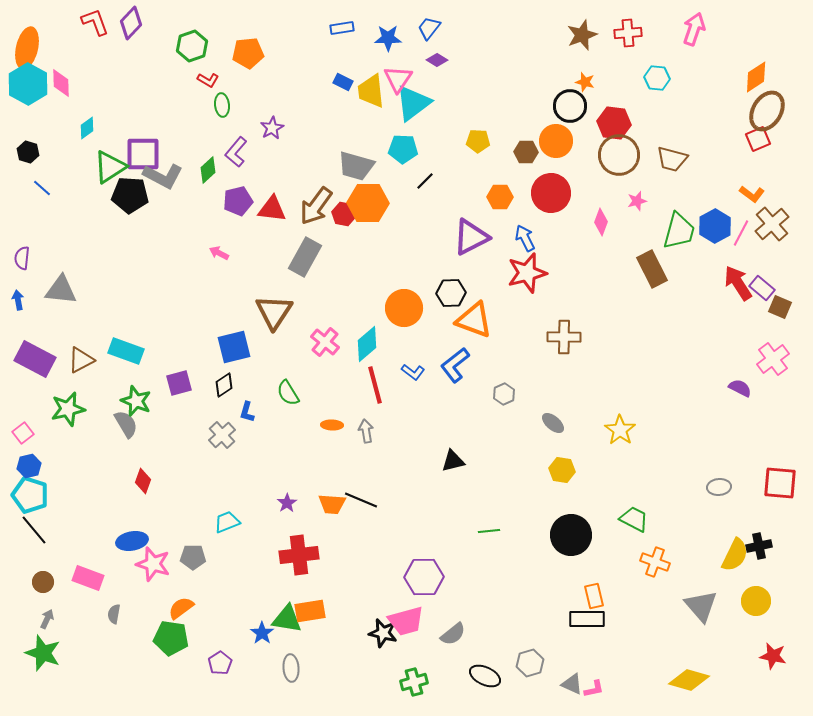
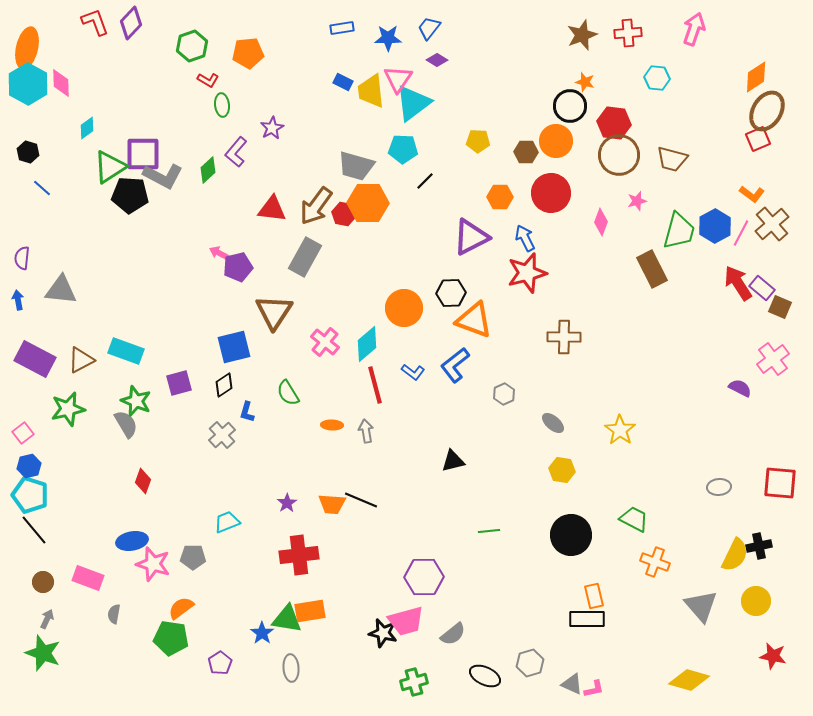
purple pentagon at (238, 201): moved 66 px down
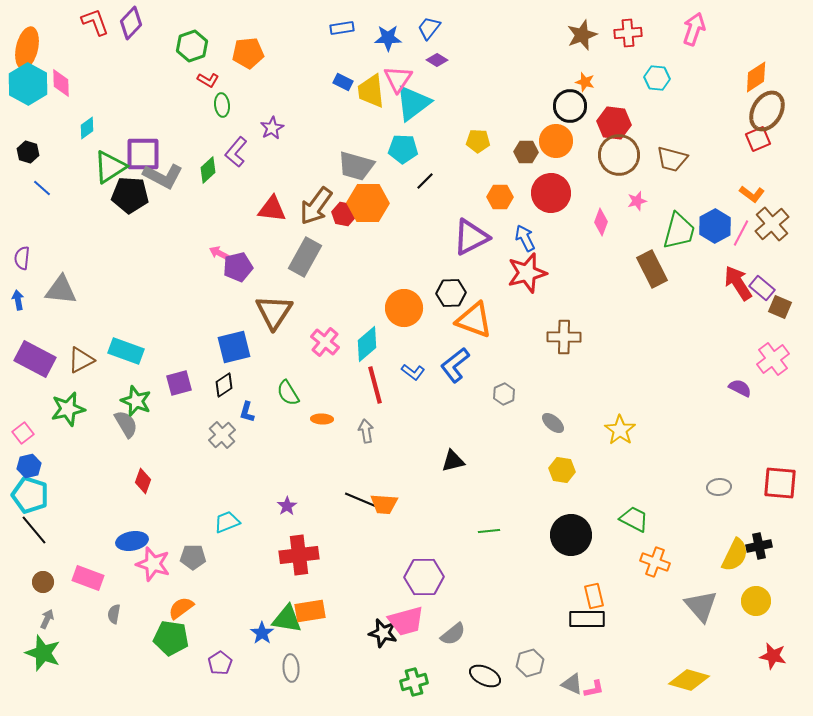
orange ellipse at (332, 425): moved 10 px left, 6 px up
purple star at (287, 503): moved 3 px down
orange trapezoid at (332, 504): moved 52 px right
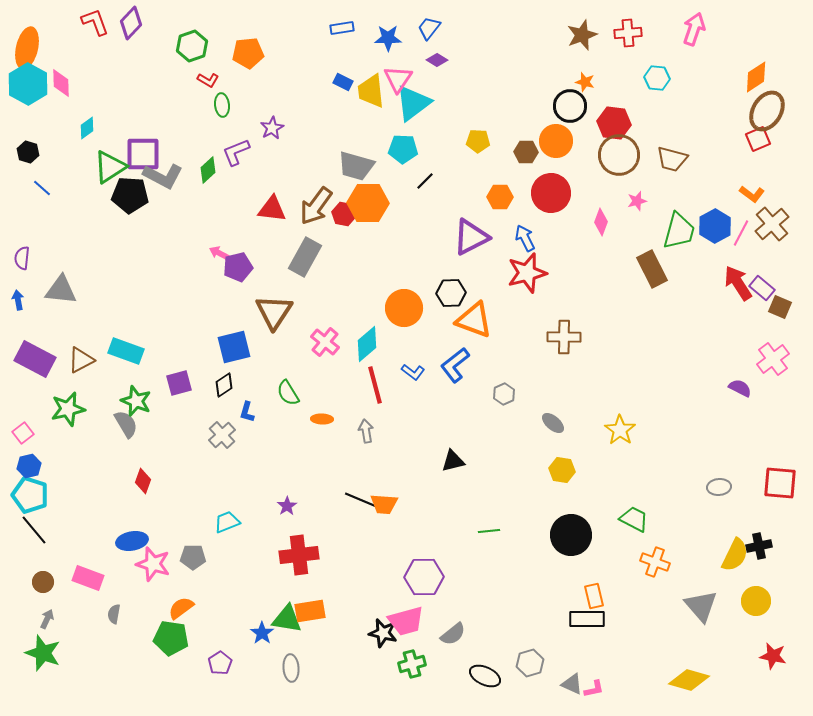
purple L-shape at (236, 152): rotated 28 degrees clockwise
green cross at (414, 682): moved 2 px left, 18 px up
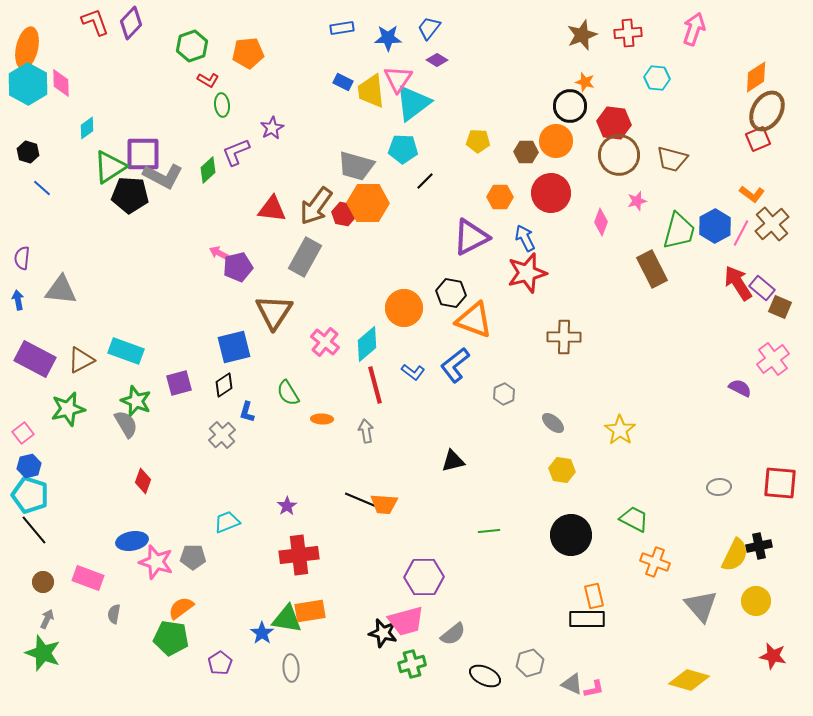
black hexagon at (451, 293): rotated 12 degrees clockwise
pink star at (153, 564): moved 3 px right, 2 px up
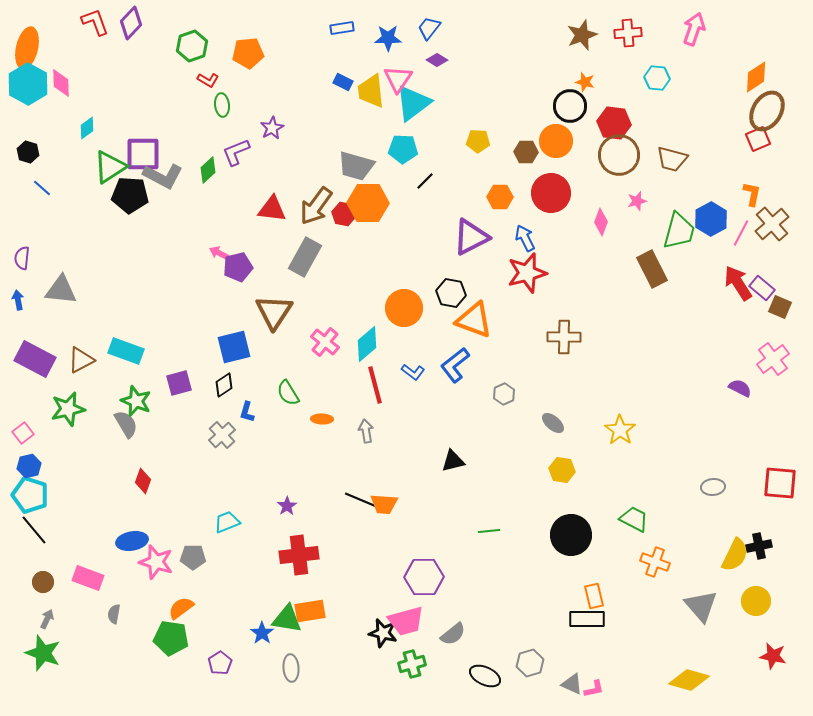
orange L-shape at (752, 194): rotated 115 degrees counterclockwise
blue hexagon at (715, 226): moved 4 px left, 7 px up
gray ellipse at (719, 487): moved 6 px left
